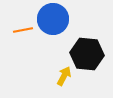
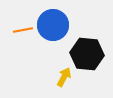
blue circle: moved 6 px down
yellow arrow: moved 1 px down
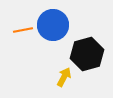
black hexagon: rotated 20 degrees counterclockwise
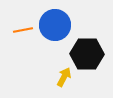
blue circle: moved 2 px right
black hexagon: rotated 16 degrees clockwise
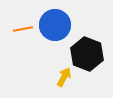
orange line: moved 1 px up
black hexagon: rotated 20 degrees clockwise
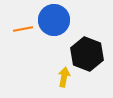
blue circle: moved 1 px left, 5 px up
yellow arrow: rotated 18 degrees counterclockwise
